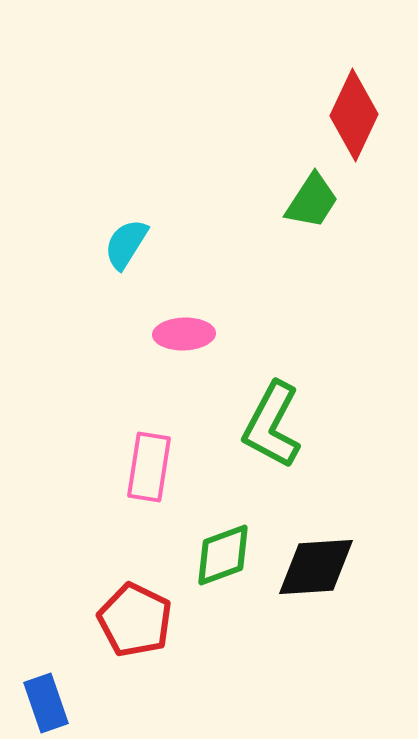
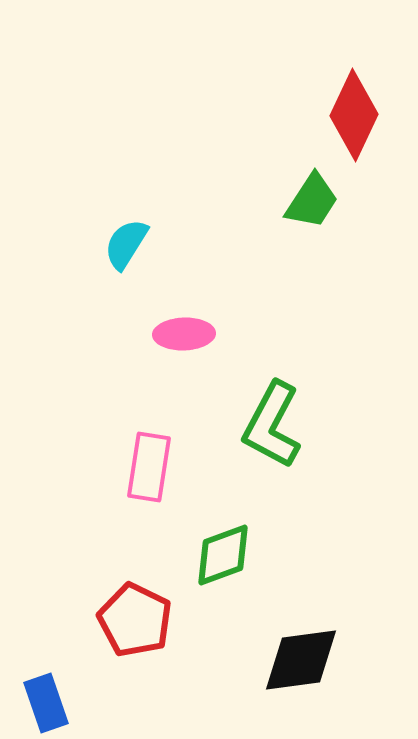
black diamond: moved 15 px left, 93 px down; rotated 4 degrees counterclockwise
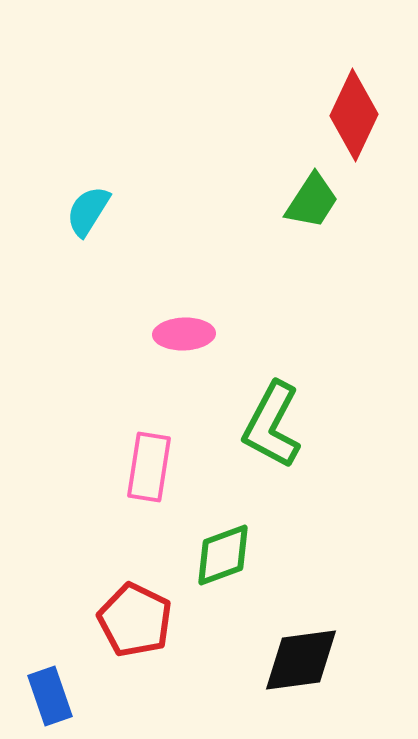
cyan semicircle: moved 38 px left, 33 px up
blue rectangle: moved 4 px right, 7 px up
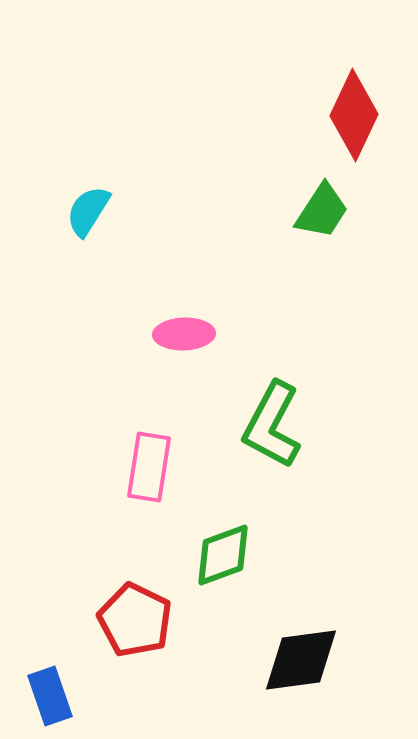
green trapezoid: moved 10 px right, 10 px down
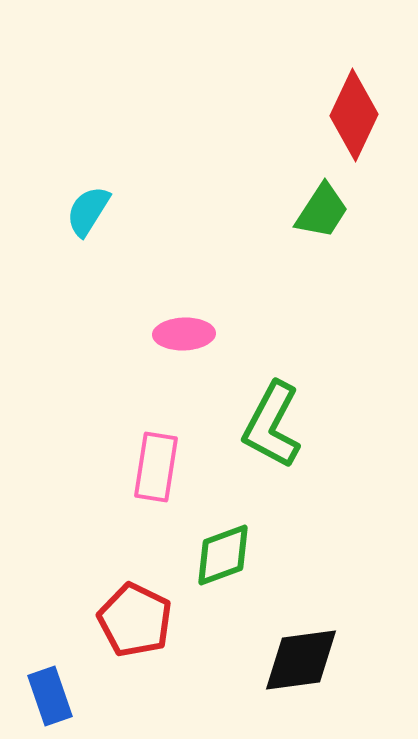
pink rectangle: moved 7 px right
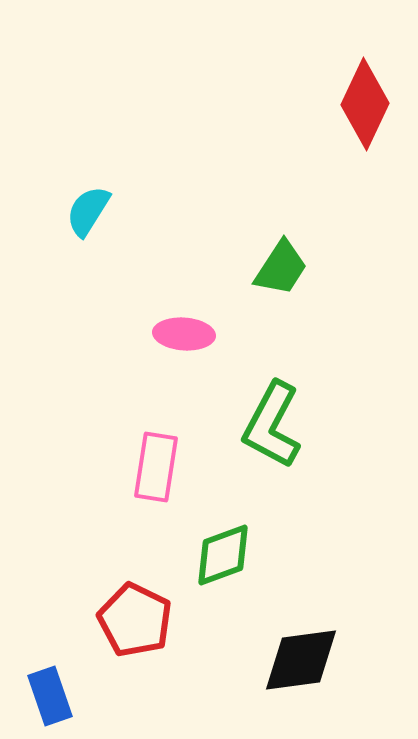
red diamond: moved 11 px right, 11 px up
green trapezoid: moved 41 px left, 57 px down
pink ellipse: rotated 6 degrees clockwise
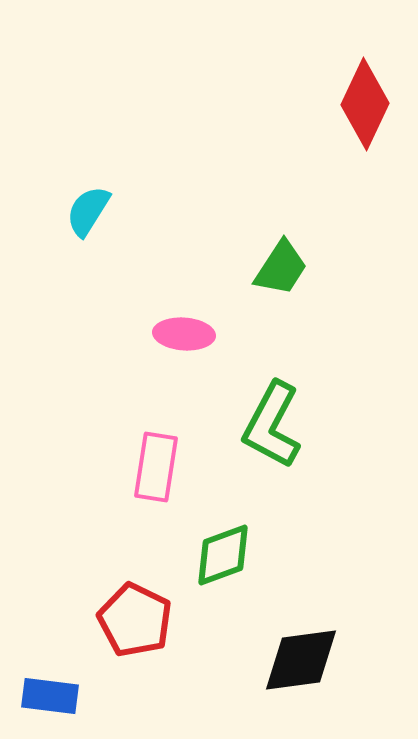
blue rectangle: rotated 64 degrees counterclockwise
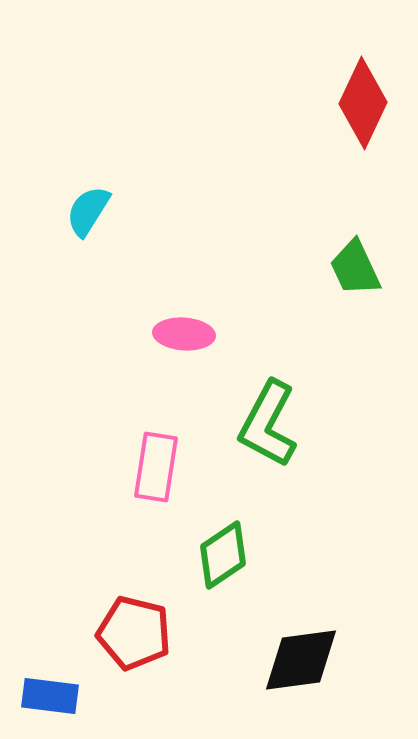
red diamond: moved 2 px left, 1 px up
green trapezoid: moved 74 px right; rotated 122 degrees clockwise
green L-shape: moved 4 px left, 1 px up
green diamond: rotated 14 degrees counterclockwise
red pentagon: moved 1 px left, 13 px down; rotated 12 degrees counterclockwise
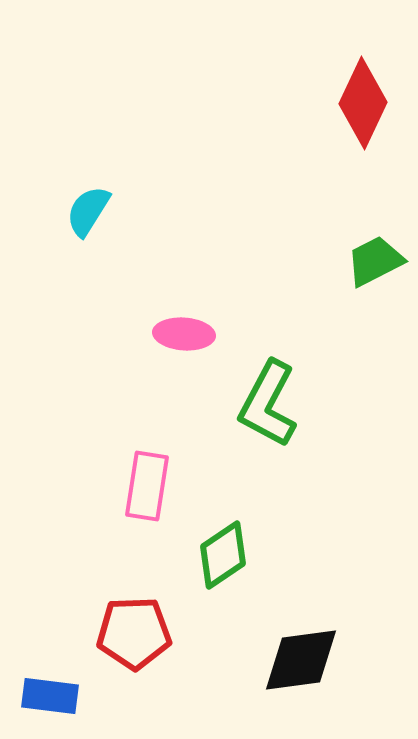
green trapezoid: moved 20 px right, 7 px up; rotated 88 degrees clockwise
green L-shape: moved 20 px up
pink rectangle: moved 9 px left, 19 px down
red pentagon: rotated 16 degrees counterclockwise
